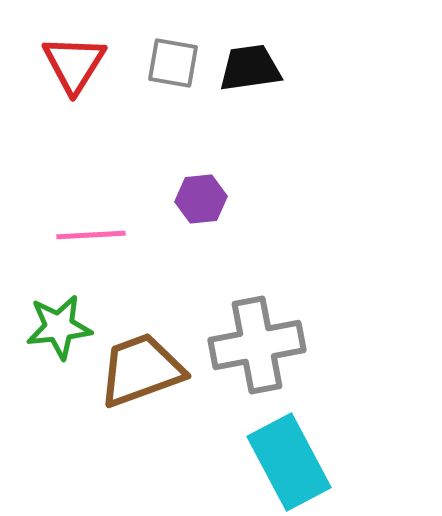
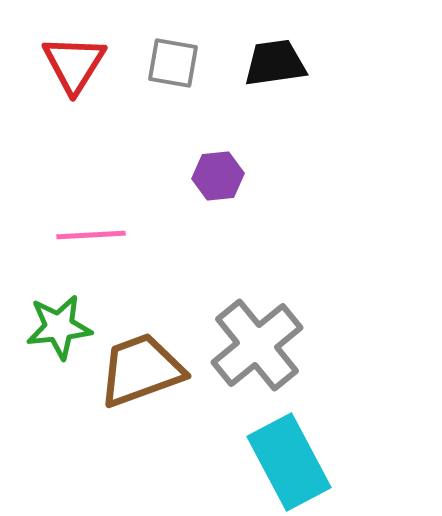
black trapezoid: moved 25 px right, 5 px up
purple hexagon: moved 17 px right, 23 px up
gray cross: rotated 28 degrees counterclockwise
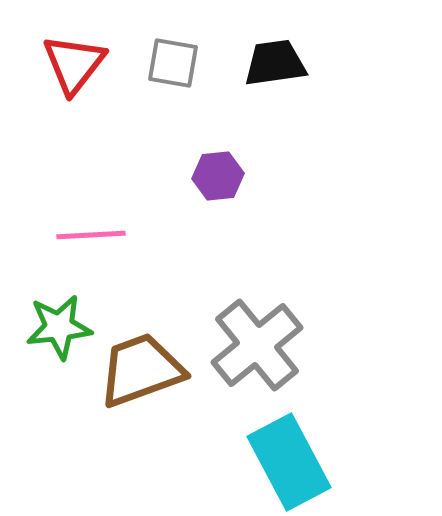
red triangle: rotated 6 degrees clockwise
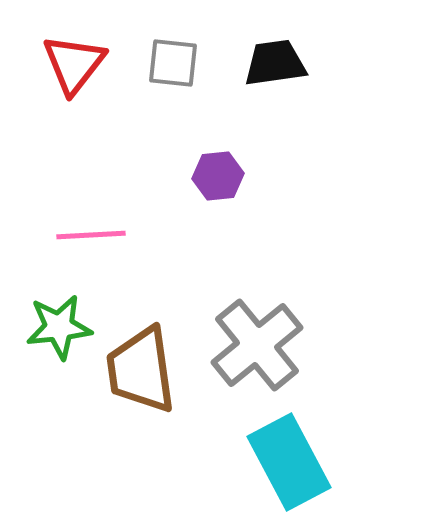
gray square: rotated 4 degrees counterclockwise
brown trapezoid: rotated 78 degrees counterclockwise
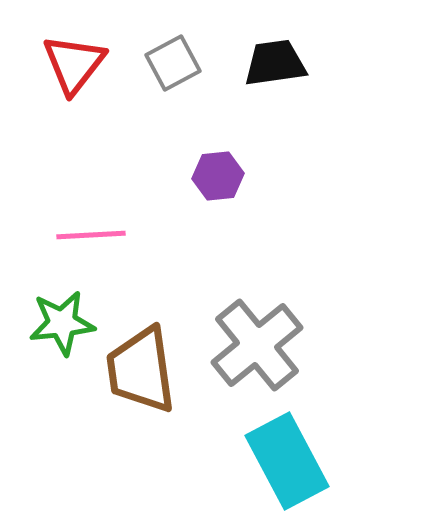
gray square: rotated 34 degrees counterclockwise
green star: moved 3 px right, 4 px up
cyan rectangle: moved 2 px left, 1 px up
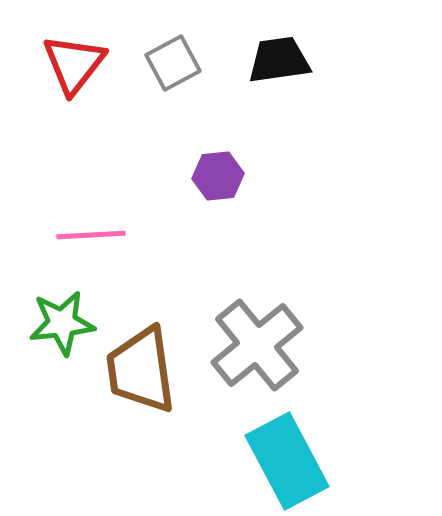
black trapezoid: moved 4 px right, 3 px up
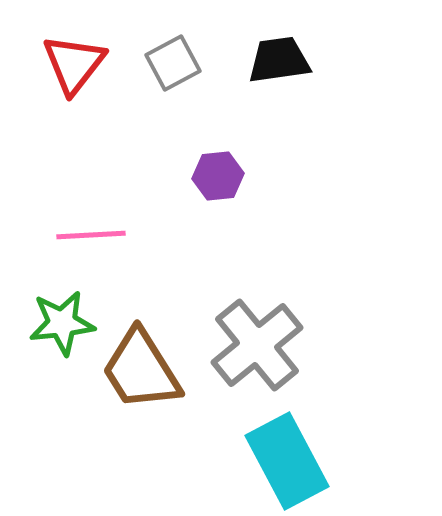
brown trapezoid: rotated 24 degrees counterclockwise
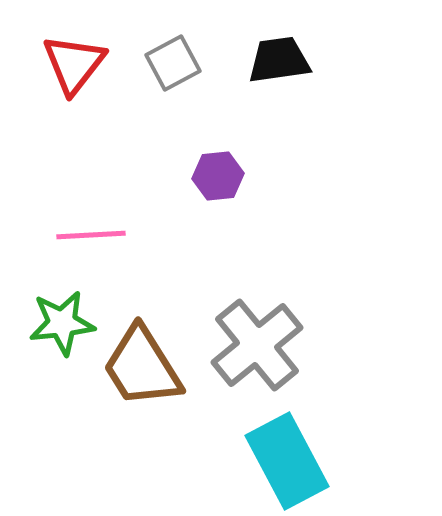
brown trapezoid: moved 1 px right, 3 px up
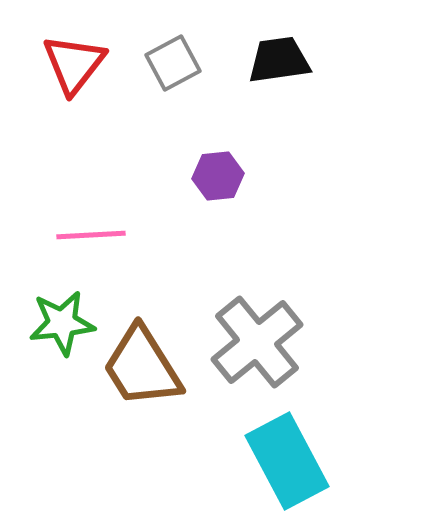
gray cross: moved 3 px up
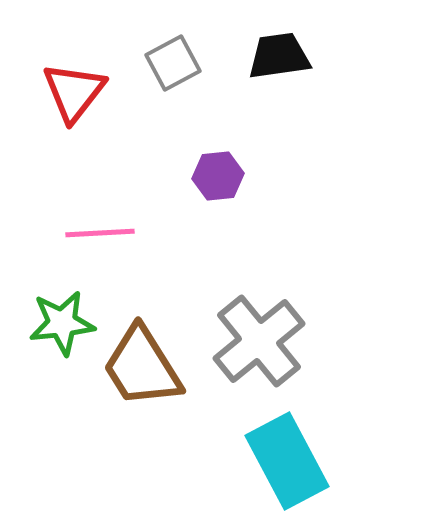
black trapezoid: moved 4 px up
red triangle: moved 28 px down
pink line: moved 9 px right, 2 px up
gray cross: moved 2 px right, 1 px up
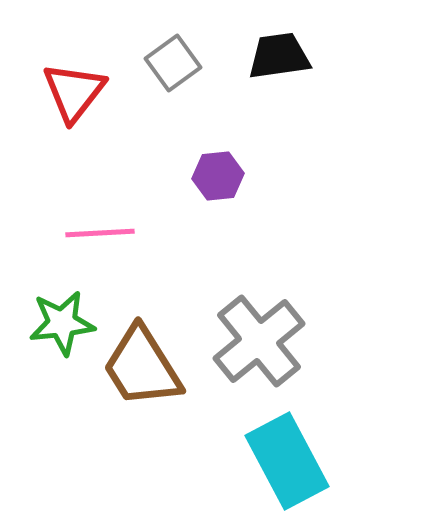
gray square: rotated 8 degrees counterclockwise
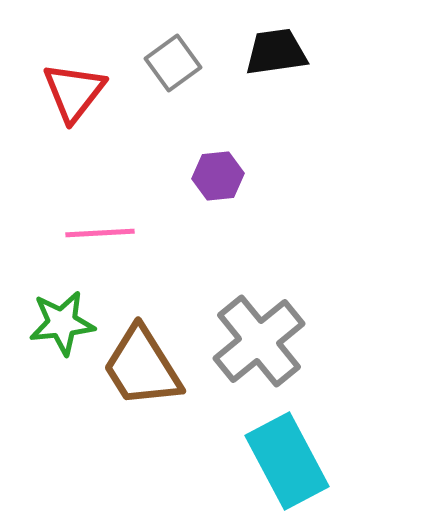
black trapezoid: moved 3 px left, 4 px up
